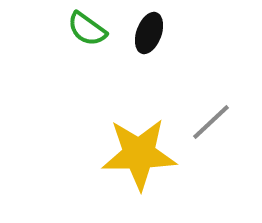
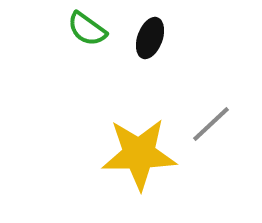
black ellipse: moved 1 px right, 5 px down
gray line: moved 2 px down
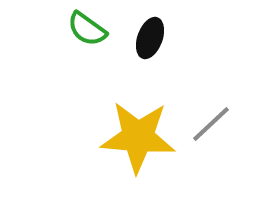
yellow star: moved 1 px left, 17 px up; rotated 6 degrees clockwise
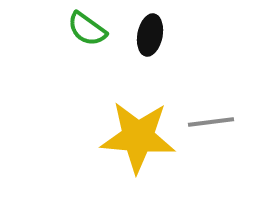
black ellipse: moved 3 px up; rotated 9 degrees counterclockwise
gray line: moved 2 px up; rotated 36 degrees clockwise
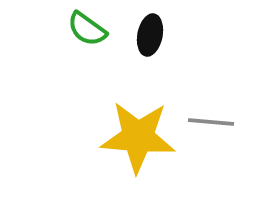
gray line: rotated 12 degrees clockwise
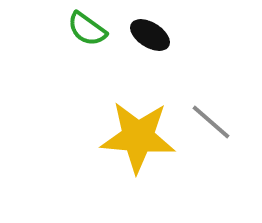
black ellipse: rotated 69 degrees counterclockwise
gray line: rotated 36 degrees clockwise
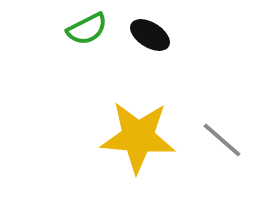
green semicircle: rotated 63 degrees counterclockwise
gray line: moved 11 px right, 18 px down
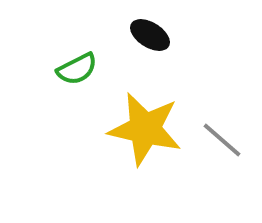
green semicircle: moved 10 px left, 40 px down
yellow star: moved 7 px right, 8 px up; rotated 8 degrees clockwise
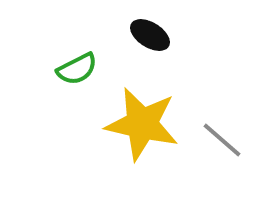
yellow star: moved 3 px left, 5 px up
